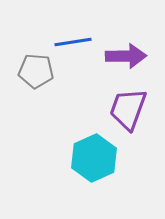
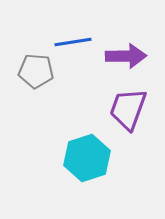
cyan hexagon: moved 7 px left; rotated 6 degrees clockwise
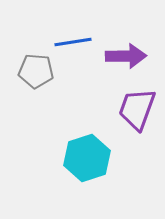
purple trapezoid: moved 9 px right
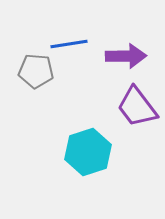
blue line: moved 4 px left, 2 px down
purple trapezoid: moved 2 px up; rotated 57 degrees counterclockwise
cyan hexagon: moved 1 px right, 6 px up
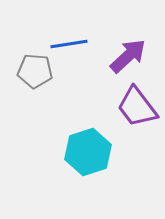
purple arrow: moved 2 px right; rotated 42 degrees counterclockwise
gray pentagon: moved 1 px left
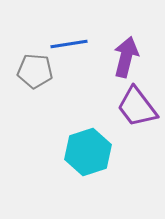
purple arrow: moved 2 px left, 1 px down; rotated 33 degrees counterclockwise
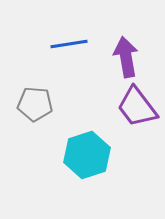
purple arrow: rotated 24 degrees counterclockwise
gray pentagon: moved 33 px down
cyan hexagon: moved 1 px left, 3 px down
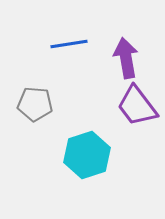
purple arrow: moved 1 px down
purple trapezoid: moved 1 px up
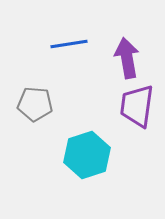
purple arrow: moved 1 px right
purple trapezoid: rotated 45 degrees clockwise
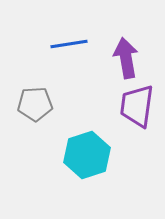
purple arrow: moved 1 px left
gray pentagon: rotated 8 degrees counterclockwise
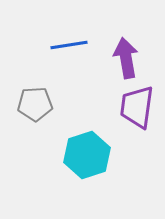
blue line: moved 1 px down
purple trapezoid: moved 1 px down
